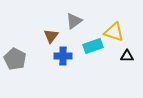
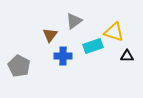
brown triangle: moved 1 px left, 1 px up
gray pentagon: moved 4 px right, 7 px down
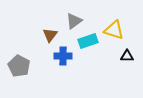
yellow triangle: moved 2 px up
cyan rectangle: moved 5 px left, 5 px up
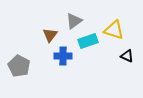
black triangle: rotated 24 degrees clockwise
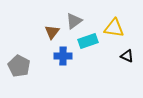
yellow triangle: moved 2 px up; rotated 10 degrees counterclockwise
brown triangle: moved 2 px right, 3 px up
